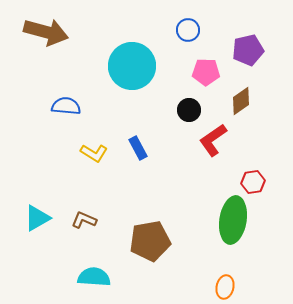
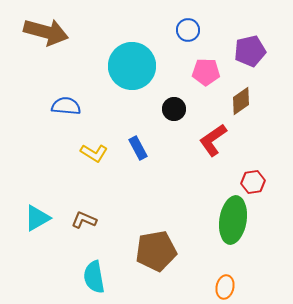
purple pentagon: moved 2 px right, 1 px down
black circle: moved 15 px left, 1 px up
brown pentagon: moved 6 px right, 10 px down
cyan semicircle: rotated 104 degrees counterclockwise
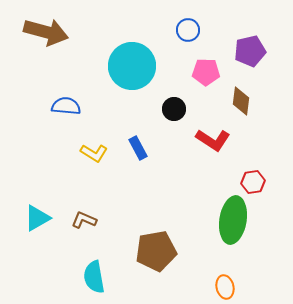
brown diamond: rotated 48 degrees counterclockwise
red L-shape: rotated 112 degrees counterclockwise
orange ellipse: rotated 25 degrees counterclockwise
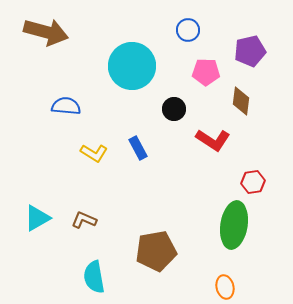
green ellipse: moved 1 px right, 5 px down
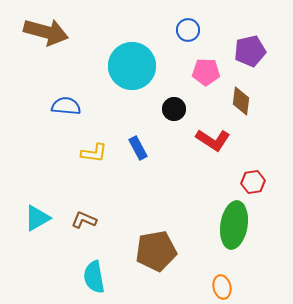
yellow L-shape: rotated 24 degrees counterclockwise
orange ellipse: moved 3 px left
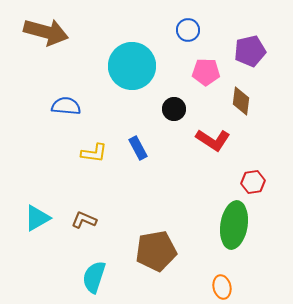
cyan semicircle: rotated 28 degrees clockwise
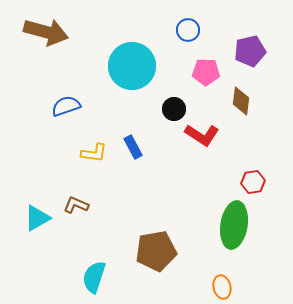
blue semicircle: rotated 24 degrees counterclockwise
red L-shape: moved 11 px left, 5 px up
blue rectangle: moved 5 px left, 1 px up
brown L-shape: moved 8 px left, 15 px up
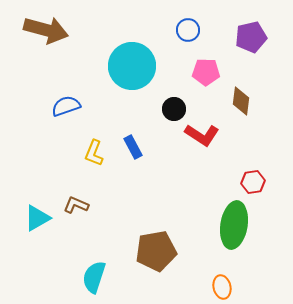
brown arrow: moved 2 px up
purple pentagon: moved 1 px right, 14 px up
yellow L-shape: rotated 104 degrees clockwise
